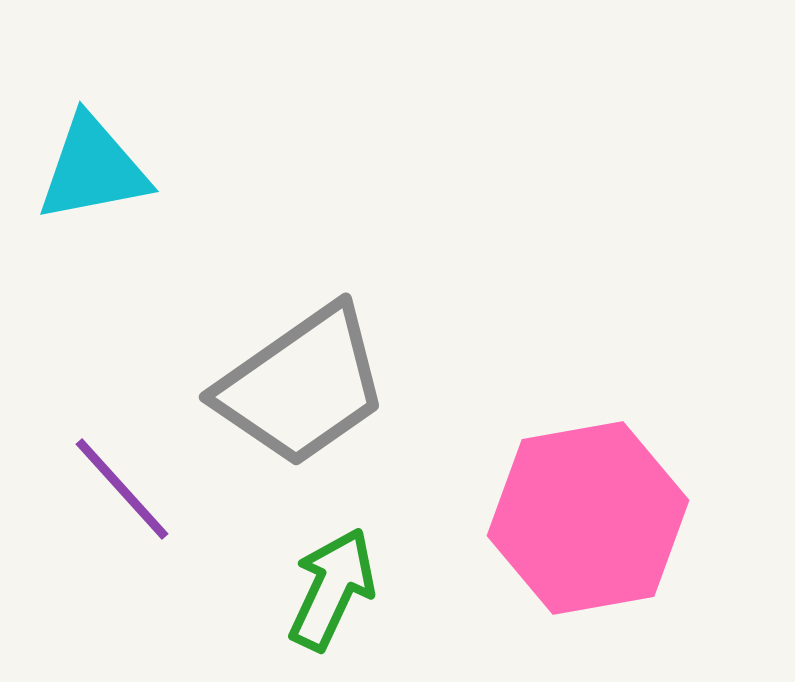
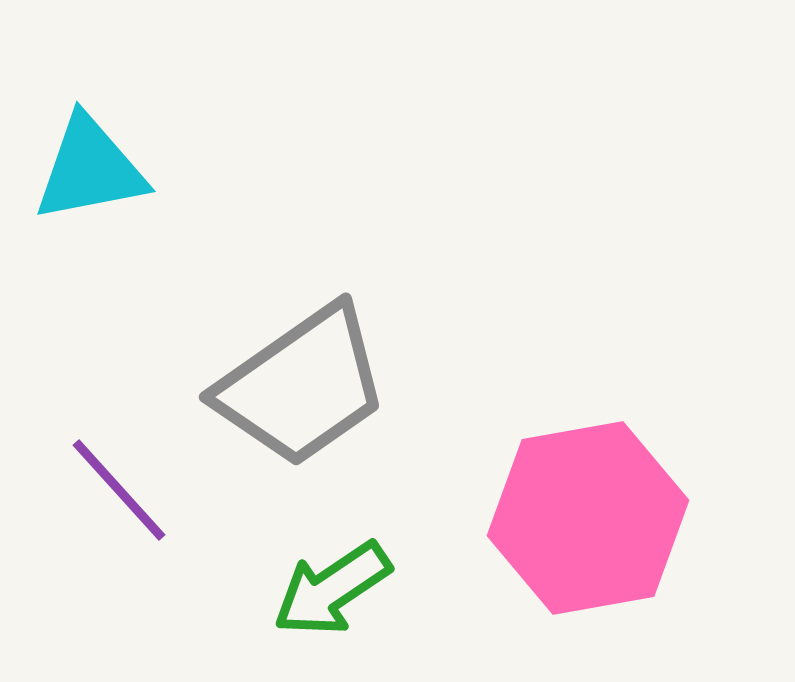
cyan triangle: moved 3 px left
purple line: moved 3 px left, 1 px down
green arrow: rotated 149 degrees counterclockwise
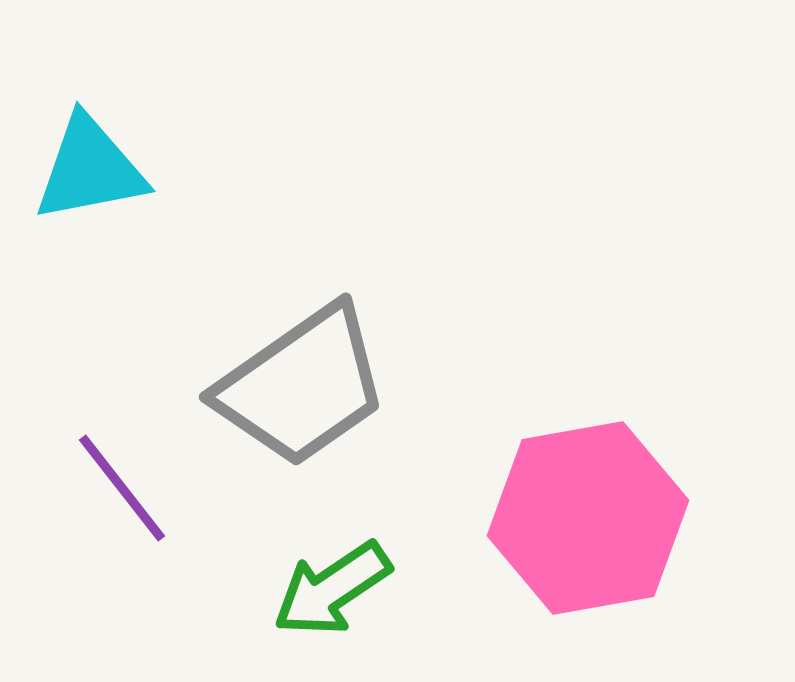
purple line: moved 3 px right, 2 px up; rotated 4 degrees clockwise
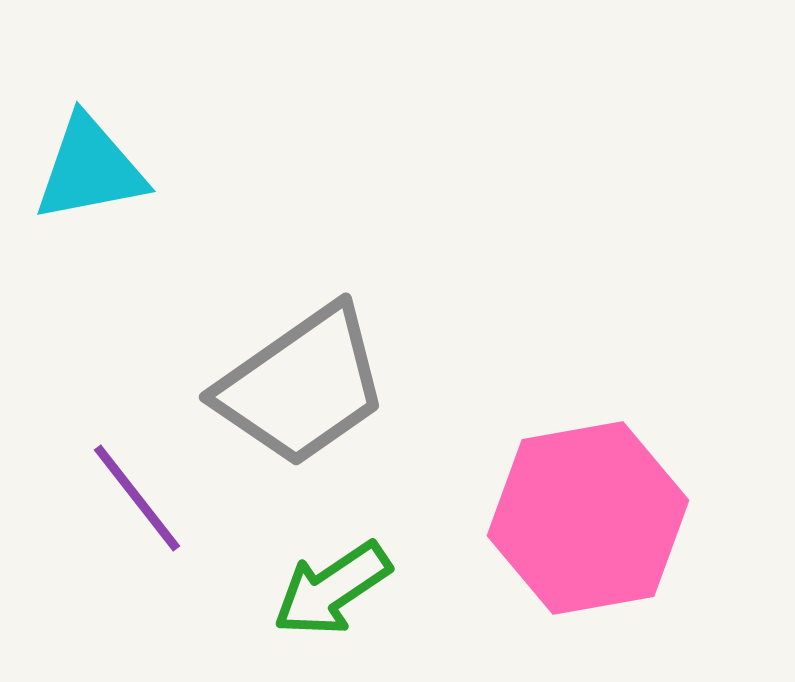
purple line: moved 15 px right, 10 px down
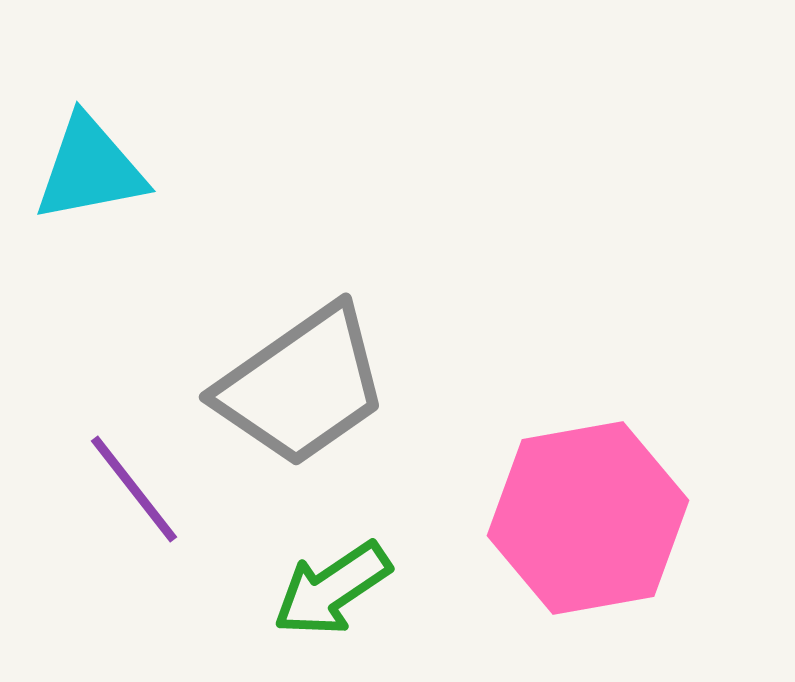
purple line: moved 3 px left, 9 px up
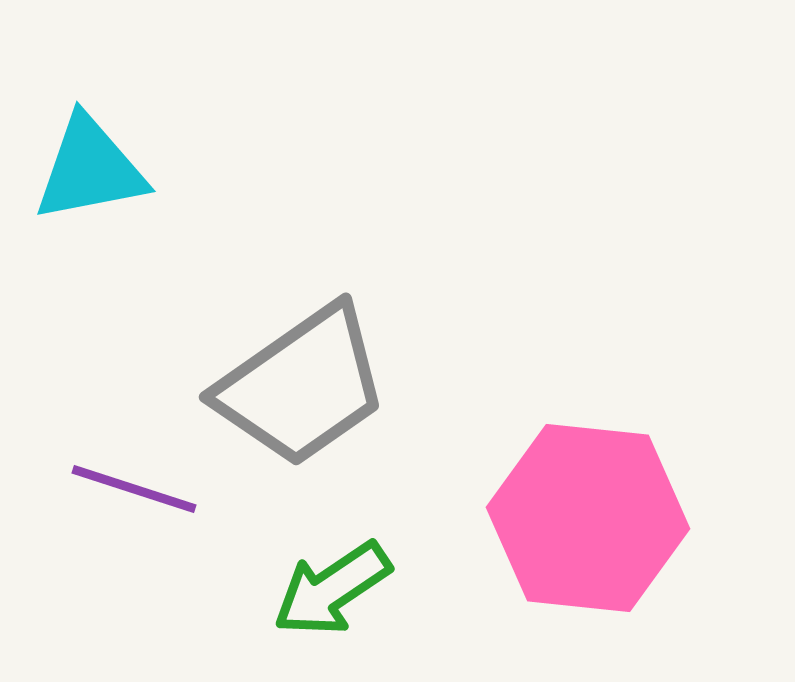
purple line: rotated 34 degrees counterclockwise
pink hexagon: rotated 16 degrees clockwise
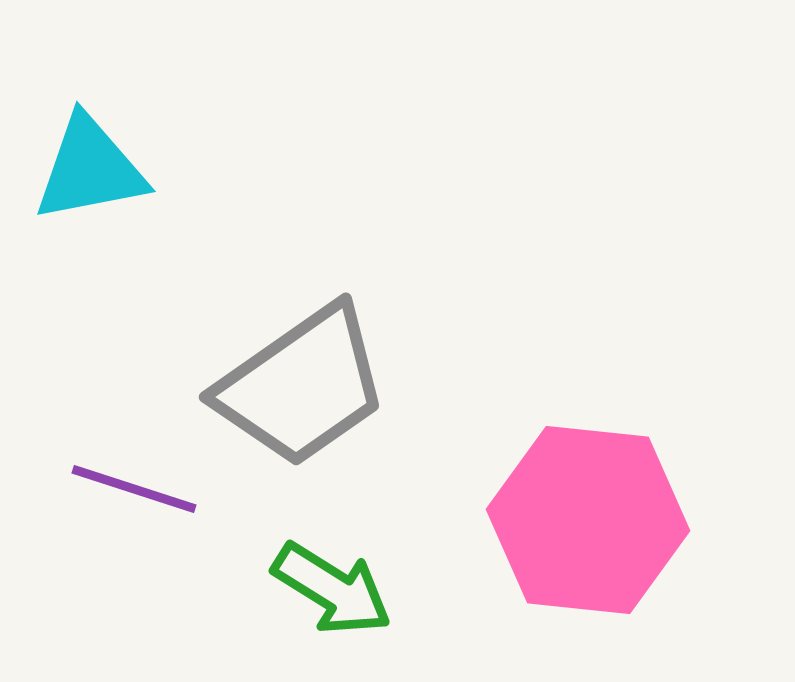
pink hexagon: moved 2 px down
green arrow: rotated 114 degrees counterclockwise
